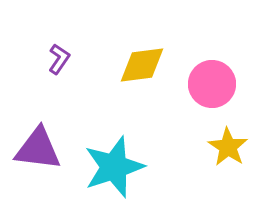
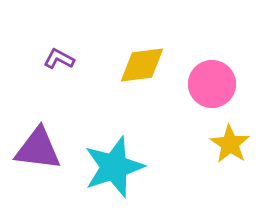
purple L-shape: rotated 96 degrees counterclockwise
yellow star: moved 2 px right, 3 px up
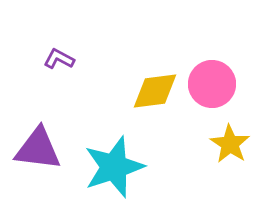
yellow diamond: moved 13 px right, 26 px down
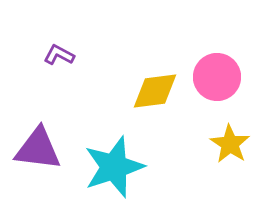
purple L-shape: moved 4 px up
pink circle: moved 5 px right, 7 px up
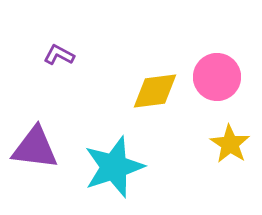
purple triangle: moved 3 px left, 1 px up
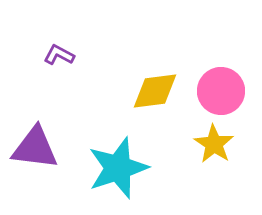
pink circle: moved 4 px right, 14 px down
yellow star: moved 16 px left
cyan star: moved 4 px right, 1 px down
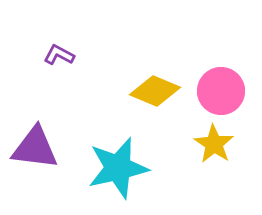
yellow diamond: rotated 30 degrees clockwise
cyan star: rotated 6 degrees clockwise
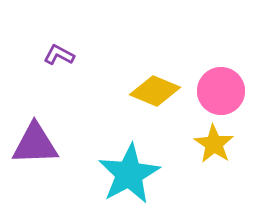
purple triangle: moved 4 px up; rotated 9 degrees counterclockwise
cyan star: moved 11 px right, 6 px down; rotated 16 degrees counterclockwise
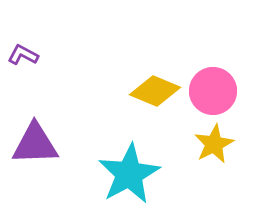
purple L-shape: moved 36 px left
pink circle: moved 8 px left
yellow star: rotated 12 degrees clockwise
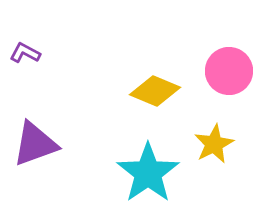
purple L-shape: moved 2 px right, 2 px up
pink circle: moved 16 px right, 20 px up
purple triangle: rotated 18 degrees counterclockwise
cyan star: moved 19 px right, 1 px up; rotated 6 degrees counterclockwise
